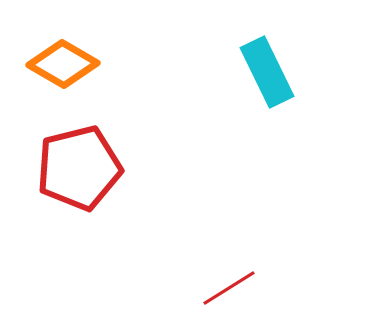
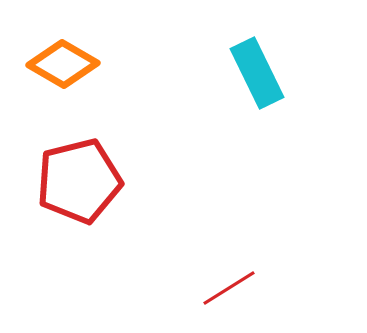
cyan rectangle: moved 10 px left, 1 px down
red pentagon: moved 13 px down
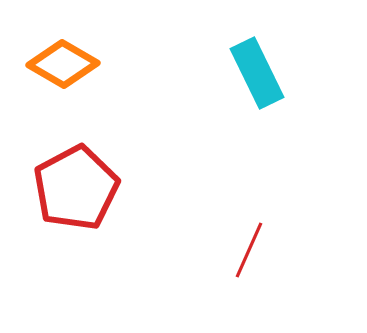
red pentagon: moved 3 px left, 7 px down; rotated 14 degrees counterclockwise
red line: moved 20 px right, 38 px up; rotated 34 degrees counterclockwise
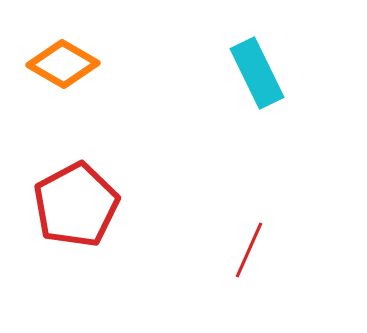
red pentagon: moved 17 px down
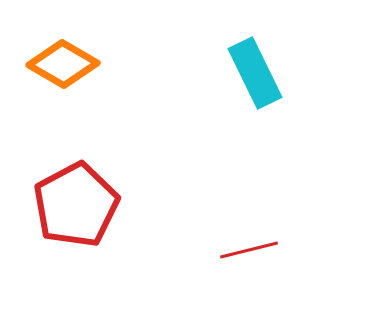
cyan rectangle: moved 2 px left
red line: rotated 52 degrees clockwise
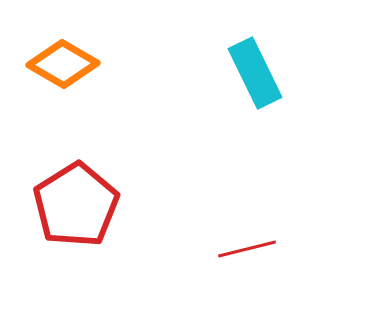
red pentagon: rotated 4 degrees counterclockwise
red line: moved 2 px left, 1 px up
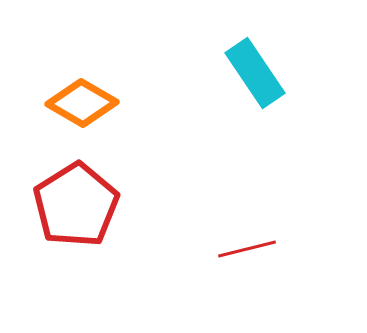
orange diamond: moved 19 px right, 39 px down
cyan rectangle: rotated 8 degrees counterclockwise
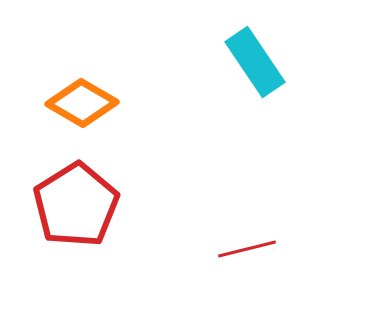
cyan rectangle: moved 11 px up
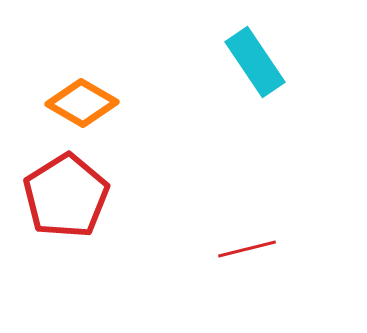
red pentagon: moved 10 px left, 9 px up
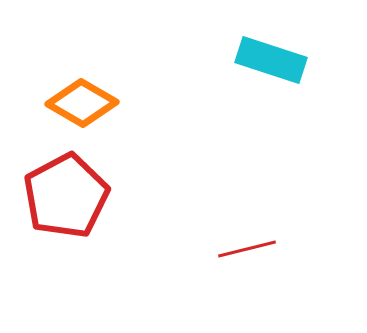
cyan rectangle: moved 16 px right, 2 px up; rotated 38 degrees counterclockwise
red pentagon: rotated 4 degrees clockwise
